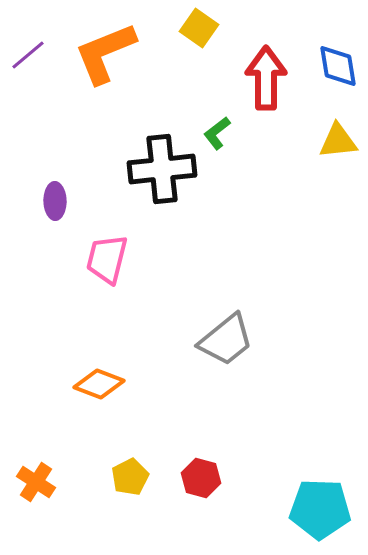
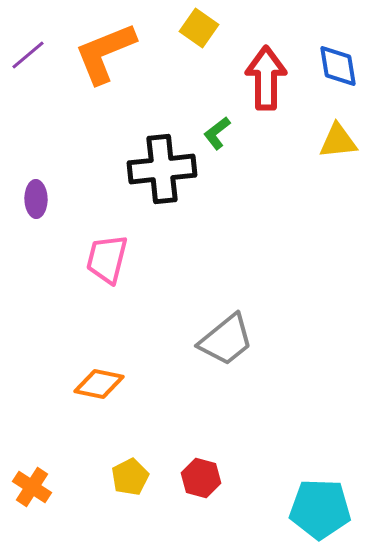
purple ellipse: moved 19 px left, 2 px up
orange diamond: rotated 9 degrees counterclockwise
orange cross: moved 4 px left, 5 px down
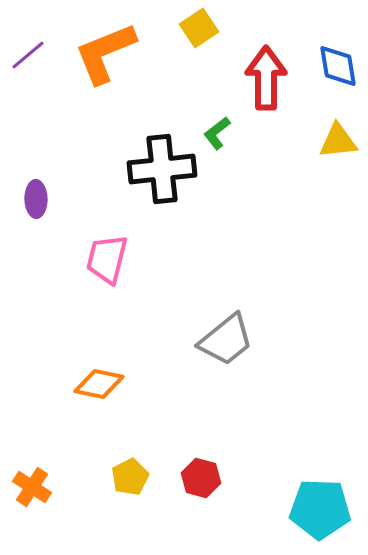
yellow square: rotated 21 degrees clockwise
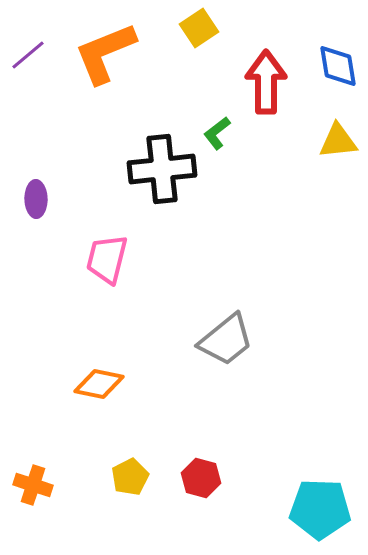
red arrow: moved 4 px down
orange cross: moved 1 px right, 2 px up; rotated 15 degrees counterclockwise
